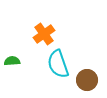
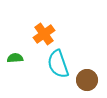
green semicircle: moved 3 px right, 3 px up
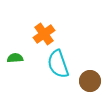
brown circle: moved 3 px right, 1 px down
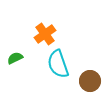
orange cross: moved 1 px right
green semicircle: rotated 21 degrees counterclockwise
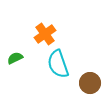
brown circle: moved 2 px down
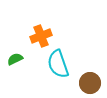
orange cross: moved 4 px left, 2 px down; rotated 15 degrees clockwise
green semicircle: moved 1 px down
